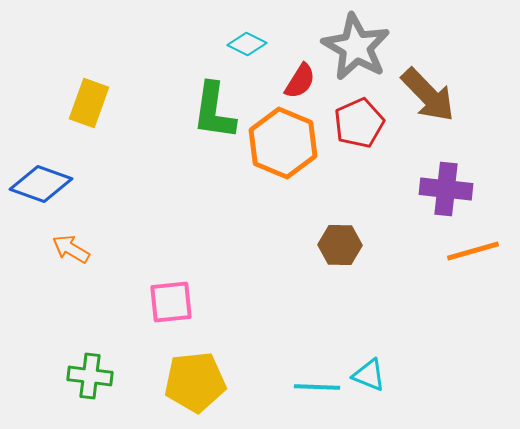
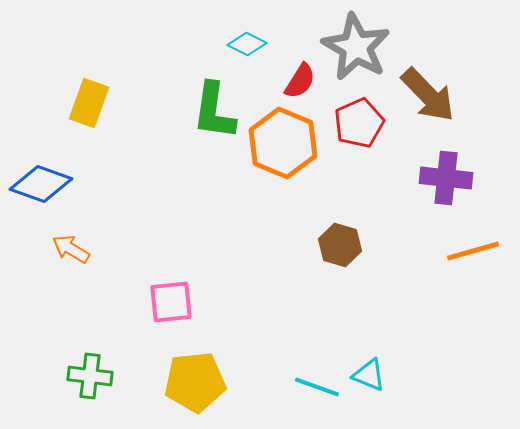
purple cross: moved 11 px up
brown hexagon: rotated 15 degrees clockwise
cyan line: rotated 18 degrees clockwise
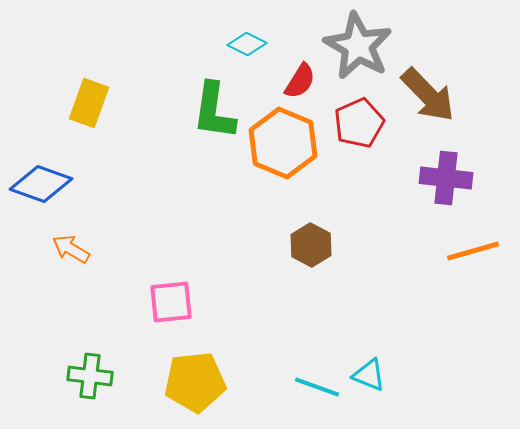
gray star: moved 2 px right, 1 px up
brown hexagon: moved 29 px left; rotated 12 degrees clockwise
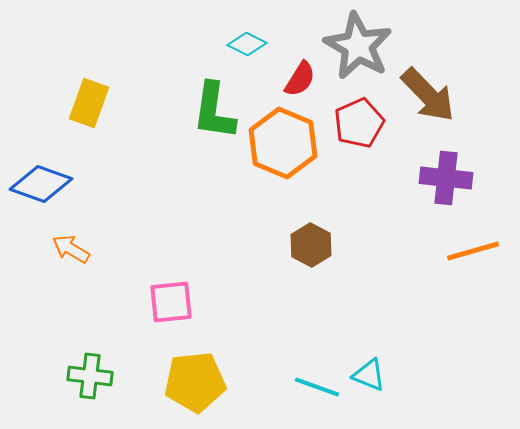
red semicircle: moved 2 px up
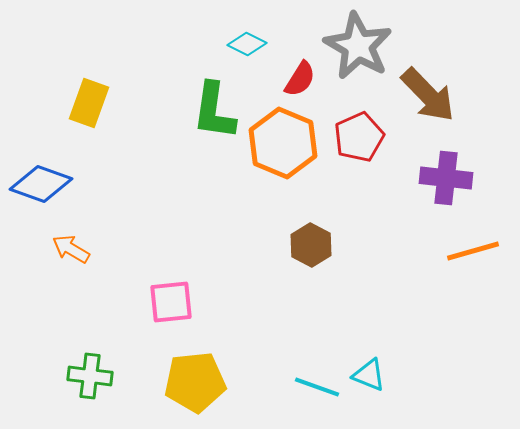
red pentagon: moved 14 px down
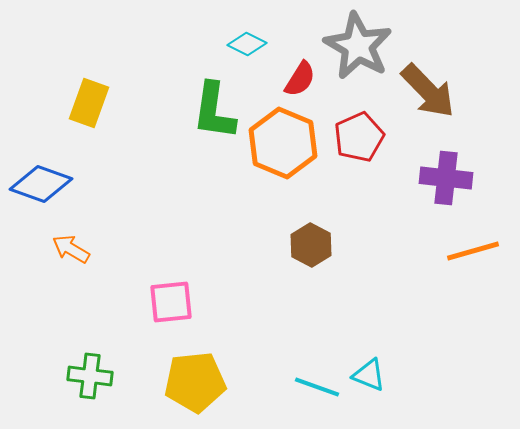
brown arrow: moved 4 px up
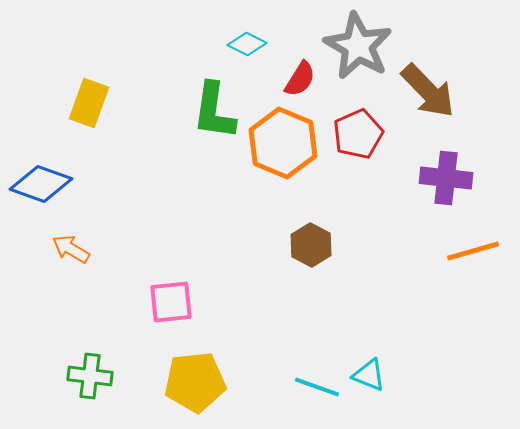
red pentagon: moved 1 px left, 3 px up
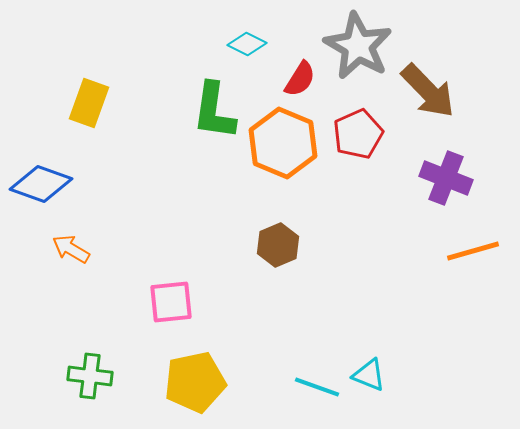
purple cross: rotated 15 degrees clockwise
brown hexagon: moved 33 px left; rotated 9 degrees clockwise
yellow pentagon: rotated 6 degrees counterclockwise
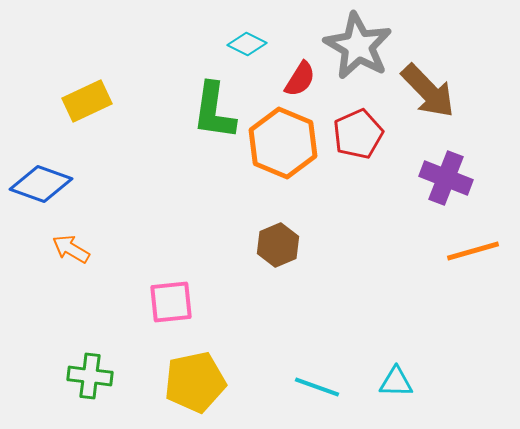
yellow rectangle: moved 2 px left, 2 px up; rotated 45 degrees clockwise
cyan triangle: moved 27 px right, 7 px down; rotated 21 degrees counterclockwise
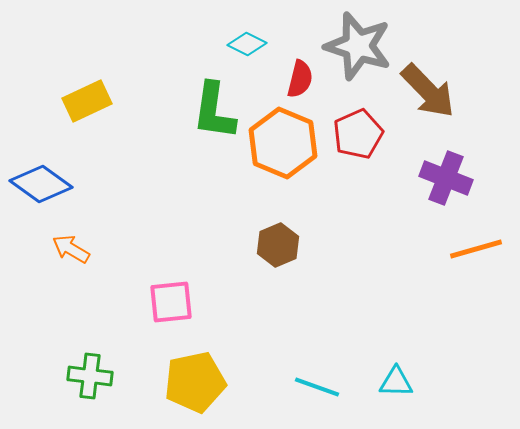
gray star: rotated 12 degrees counterclockwise
red semicircle: rotated 18 degrees counterclockwise
blue diamond: rotated 16 degrees clockwise
orange line: moved 3 px right, 2 px up
